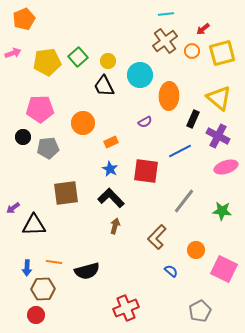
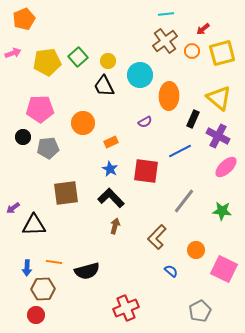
pink ellipse at (226, 167): rotated 25 degrees counterclockwise
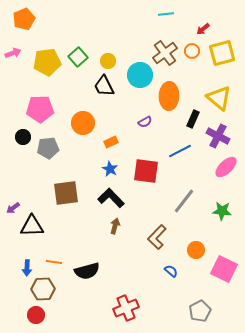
brown cross at (165, 41): moved 12 px down
black triangle at (34, 225): moved 2 px left, 1 px down
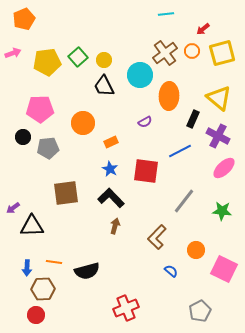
yellow circle at (108, 61): moved 4 px left, 1 px up
pink ellipse at (226, 167): moved 2 px left, 1 px down
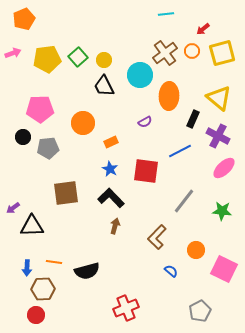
yellow pentagon at (47, 62): moved 3 px up
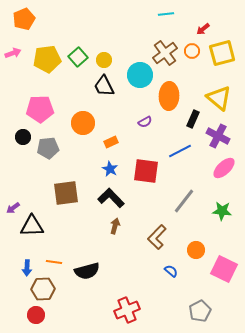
red cross at (126, 308): moved 1 px right, 2 px down
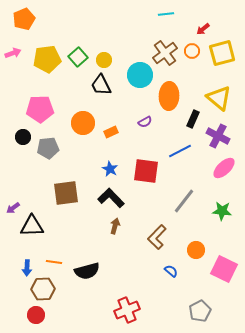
black trapezoid at (104, 86): moved 3 px left, 1 px up
orange rectangle at (111, 142): moved 10 px up
